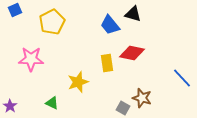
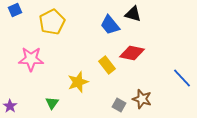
yellow rectangle: moved 2 px down; rotated 30 degrees counterclockwise
brown star: moved 1 px down
green triangle: rotated 40 degrees clockwise
gray square: moved 4 px left, 3 px up
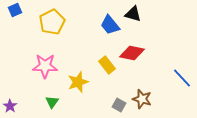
pink star: moved 14 px right, 7 px down
green triangle: moved 1 px up
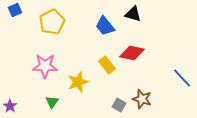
blue trapezoid: moved 5 px left, 1 px down
